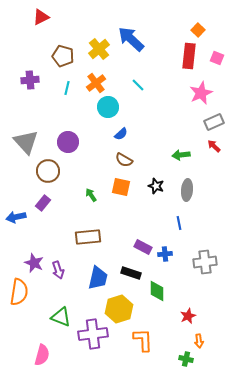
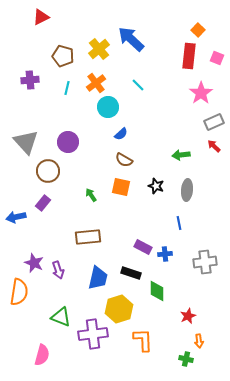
pink star at (201, 93): rotated 10 degrees counterclockwise
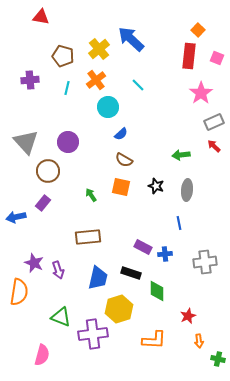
red triangle at (41, 17): rotated 36 degrees clockwise
orange cross at (96, 83): moved 3 px up
orange L-shape at (143, 340): moved 11 px right; rotated 95 degrees clockwise
green cross at (186, 359): moved 32 px right
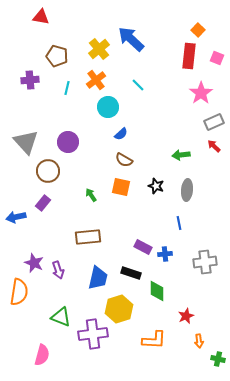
brown pentagon at (63, 56): moved 6 px left
red star at (188, 316): moved 2 px left
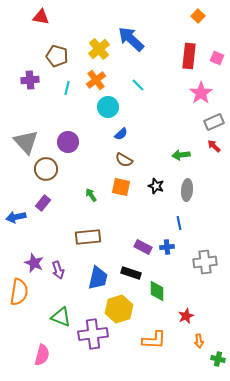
orange square at (198, 30): moved 14 px up
brown circle at (48, 171): moved 2 px left, 2 px up
blue cross at (165, 254): moved 2 px right, 7 px up
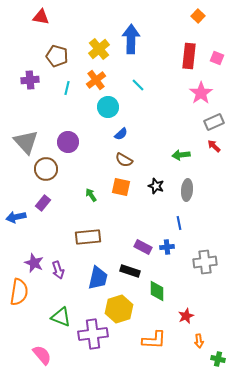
blue arrow at (131, 39): rotated 48 degrees clockwise
black rectangle at (131, 273): moved 1 px left, 2 px up
pink semicircle at (42, 355): rotated 55 degrees counterclockwise
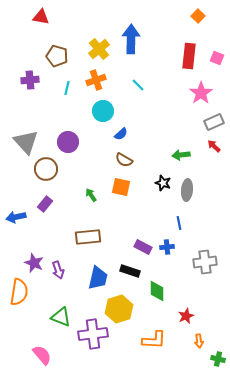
orange cross at (96, 80): rotated 18 degrees clockwise
cyan circle at (108, 107): moved 5 px left, 4 px down
black star at (156, 186): moved 7 px right, 3 px up
purple rectangle at (43, 203): moved 2 px right, 1 px down
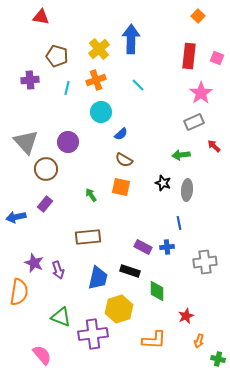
cyan circle at (103, 111): moved 2 px left, 1 px down
gray rectangle at (214, 122): moved 20 px left
orange arrow at (199, 341): rotated 24 degrees clockwise
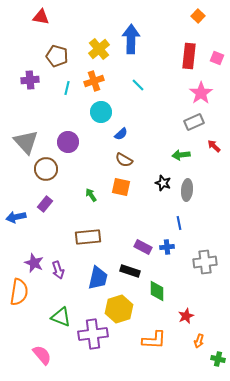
orange cross at (96, 80): moved 2 px left, 1 px down
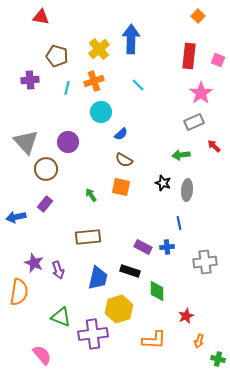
pink square at (217, 58): moved 1 px right, 2 px down
